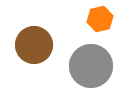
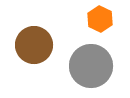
orange hexagon: rotated 20 degrees counterclockwise
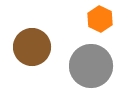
brown circle: moved 2 px left, 2 px down
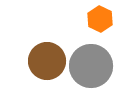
brown circle: moved 15 px right, 14 px down
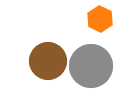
brown circle: moved 1 px right
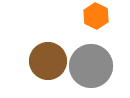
orange hexagon: moved 4 px left, 3 px up
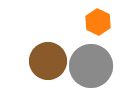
orange hexagon: moved 2 px right, 6 px down
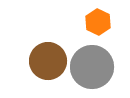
gray circle: moved 1 px right, 1 px down
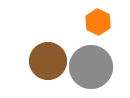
gray circle: moved 1 px left
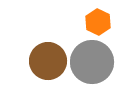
gray circle: moved 1 px right, 5 px up
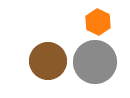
gray circle: moved 3 px right
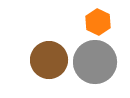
brown circle: moved 1 px right, 1 px up
